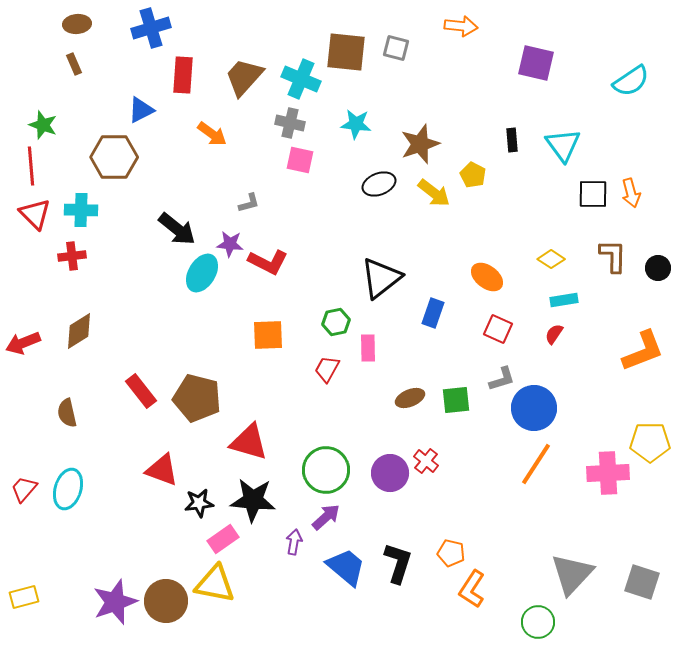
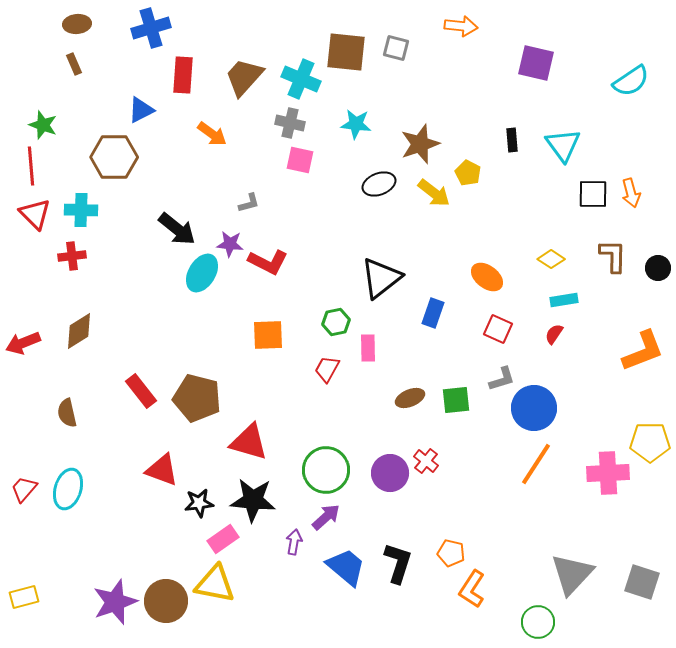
yellow pentagon at (473, 175): moved 5 px left, 2 px up
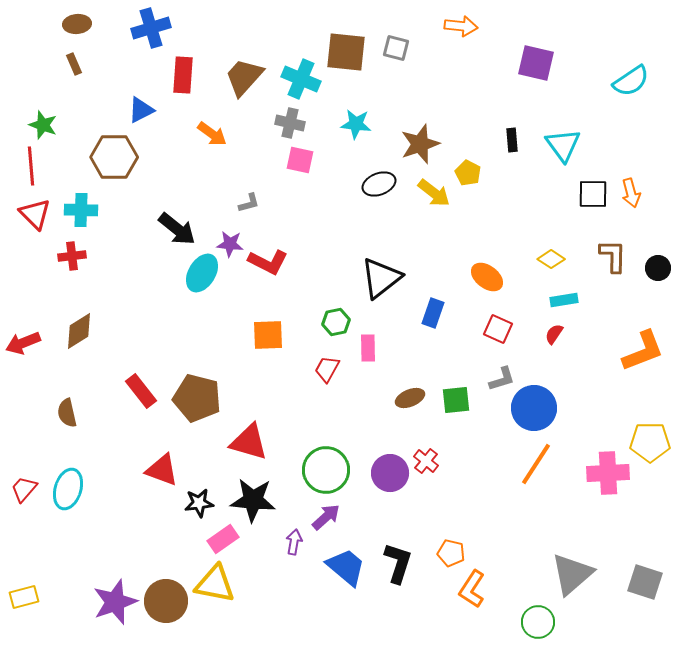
gray triangle at (572, 574): rotated 6 degrees clockwise
gray square at (642, 582): moved 3 px right
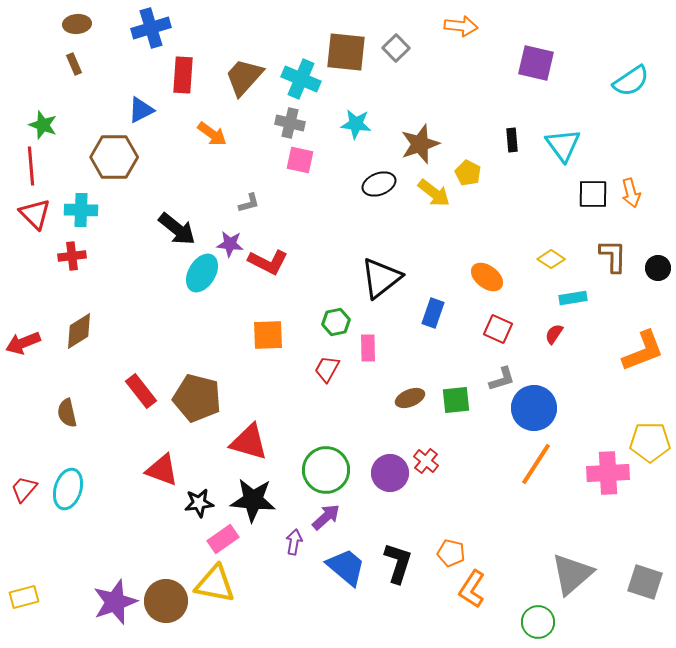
gray square at (396, 48): rotated 32 degrees clockwise
cyan rectangle at (564, 300): moved 9 px right, 2 px up
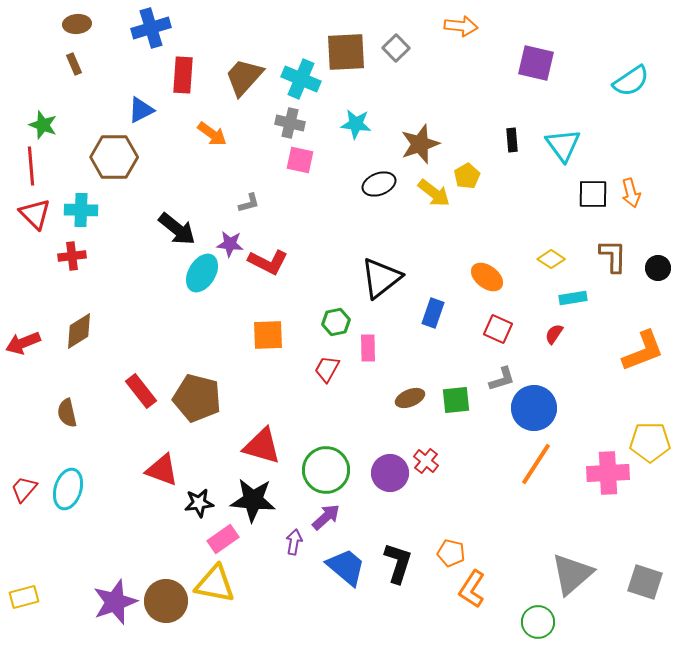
brown square at (346, 52): rotated 9 degrees counterclockwise
yellow pentagon at (468, 173): moved 1 px left, 3 px down; rotated 15 degrees clockwise
red triangle at (249, 442): moved 13 px right, 4 px down
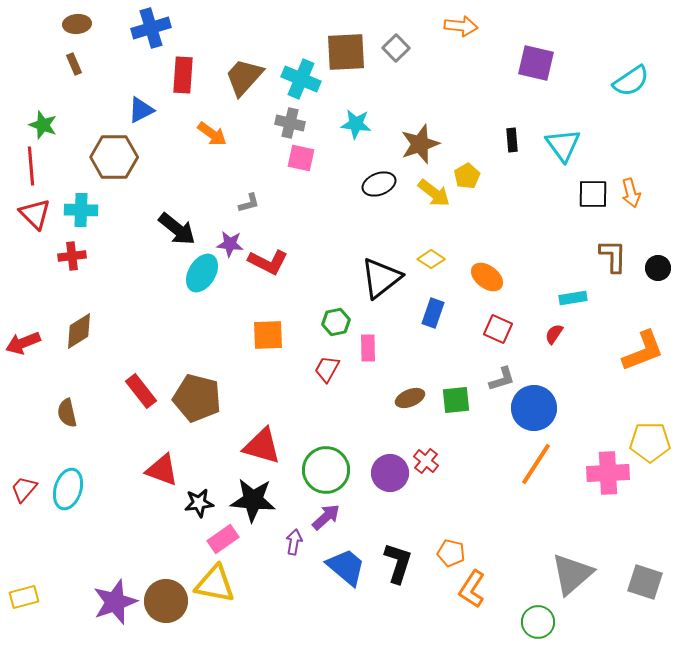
pink square at (300, 160): moved 1 px right, 2 px up
yellow diamond at (551, 259): moved 120 px left
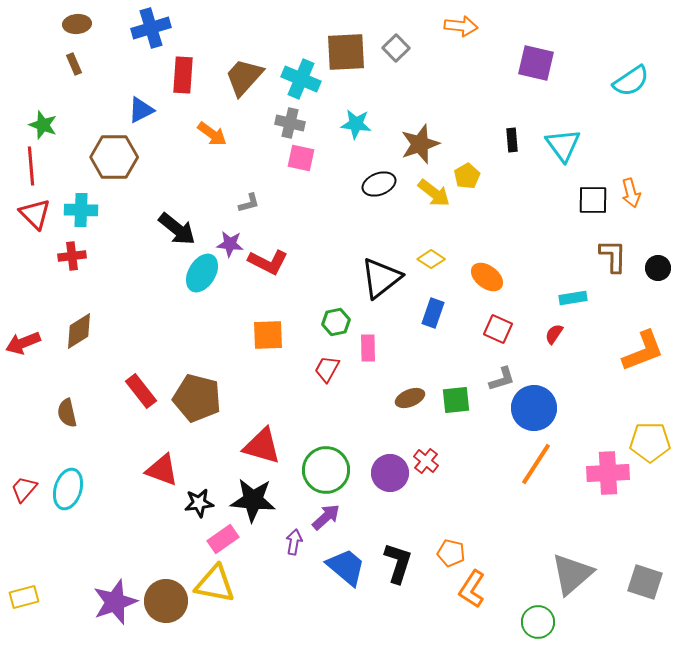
black square at (593, 194): moved 6 px down
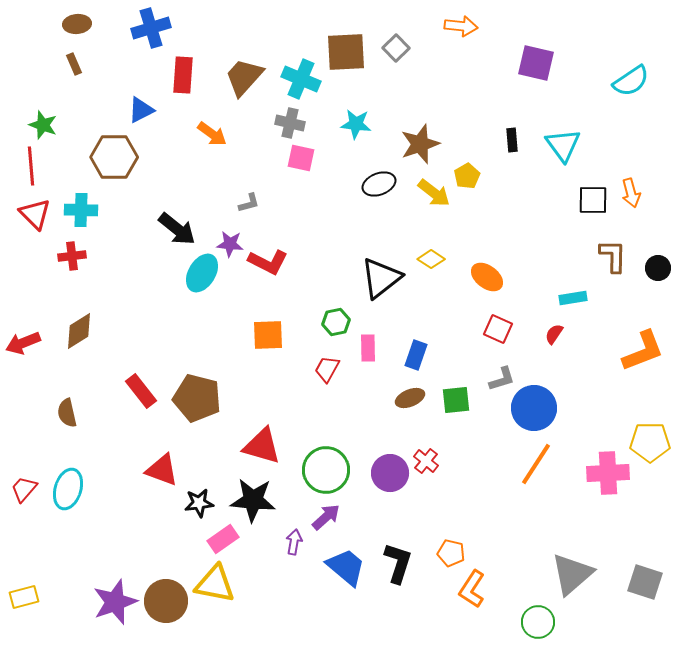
blue rectangle at (433, 313): moved 17 px left, 42 px down
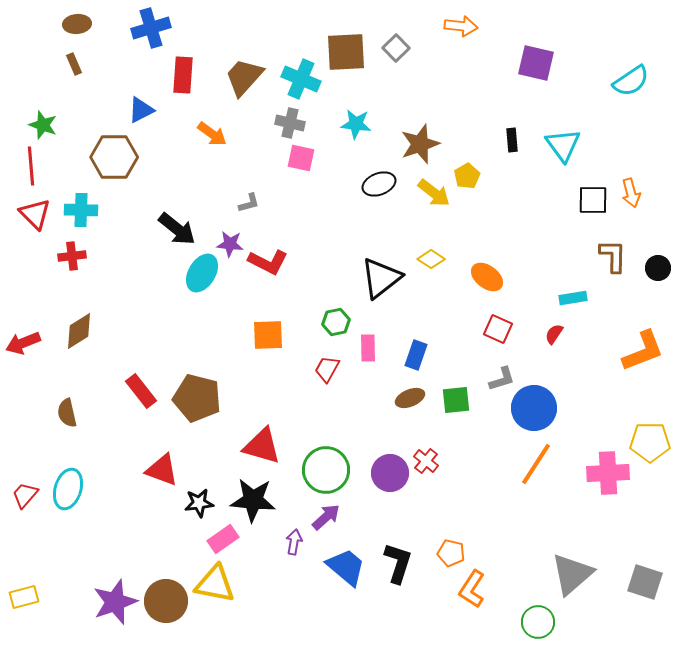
red trapezoid at (24, 489): moved 1 px right, 6 px down
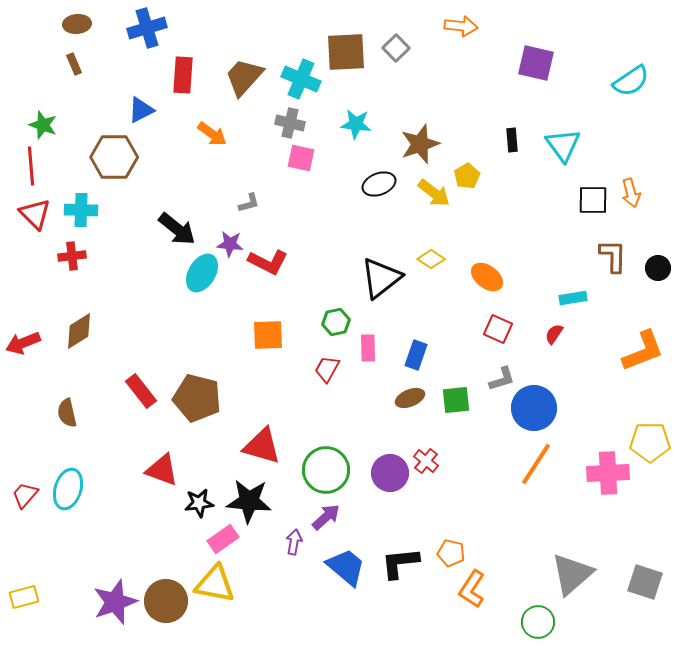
blue cross at (151, 28): moved 4 px left
black star at (253, 500): moved 4 px left, 1 px down
black L-shape at (398, 563): moved 2 px right; rotated 114 degrees counterclockwise
